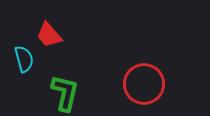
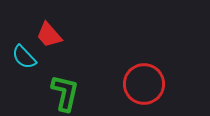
cyan semicircle: moved 2 px up; rotated 152 degrees clockwise
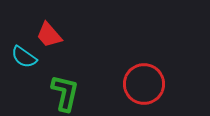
cyan semicircle: rotated 12 degrees counterclockwise
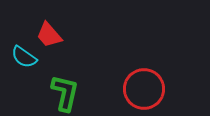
red circle: moved 5 px down
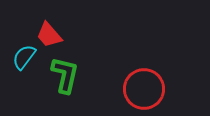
cyan semicircle: rotated 92 degrees clockwise
green L-shape: moved 18 px up
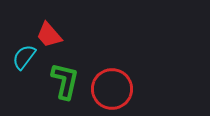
green L-shape: moved 6 px down
red circle: moved 32 px left
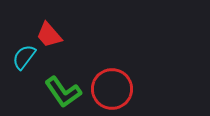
green L-shape: moved 2 px left, 11 px down; rotated 132 degrees clockwise
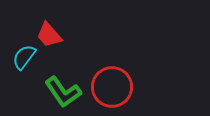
red circle: moved 2 px up
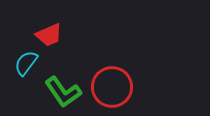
red trapezoid: rotated 72 degrees counterclockwise
cyan semicircle: moved 2 px right, 6 px down
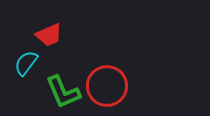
red circle: moved 5 px left, 1 px up
green L-shape: rotated 12 degrees clockwise
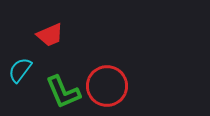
red trapezoid: moved 1 px right
cyan semicircle: moved 6 px left, 7 px down
